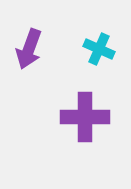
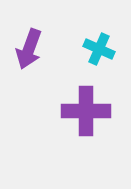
purple cross: moved 1 px right, 6 px up
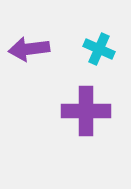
purple arrow: rotated 63 degrees clockwise
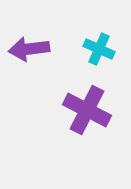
purple cross: moved 1 px right, 1 px up; rotated 27 degrees clockwise
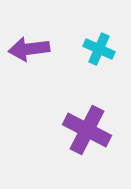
purple cross: moved 20 px down
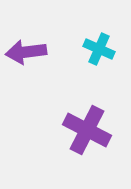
purple arrow: moved 3 px left, 3 px down
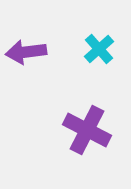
cyan cross: rotated 24 degrees clockwise
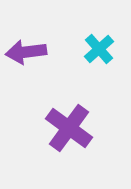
purple cross: moved 18 px left, 2 px up; rotated 9 degrees clockwise
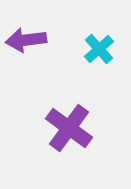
purple arrow: moved 12 px up
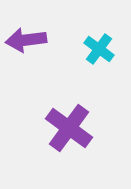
cyan cross: rotated 12 degrees counterclockwise
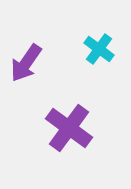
purple arrow: moved 23 px down; rotated 48 degrees counterclockwise
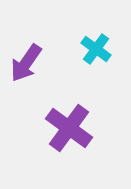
cyan cross: moved 3 px left
